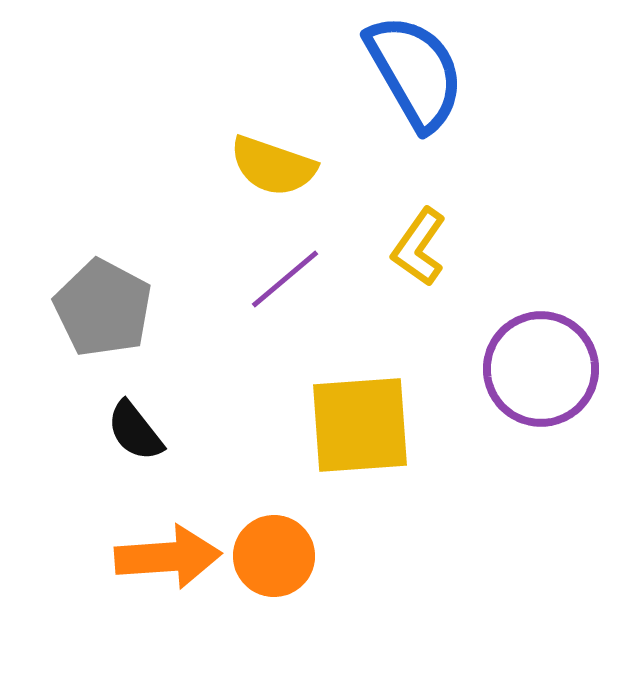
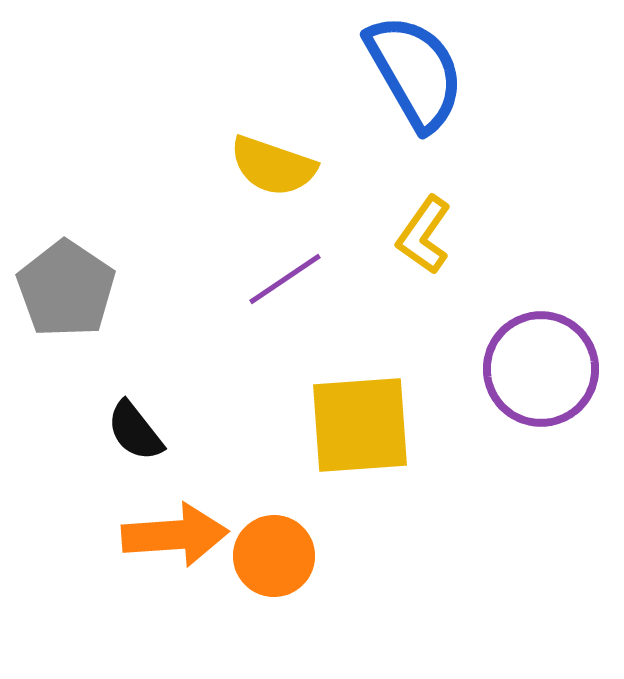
yellow L-shape: moved 5 px right, 12 px up
purple line: rotated 6 degrees clockwise
gray pentagon: moved 37 px left, 19 px up; rotated 6 degrees clockwise
orange arrow: moved 7 px right, 22 px up
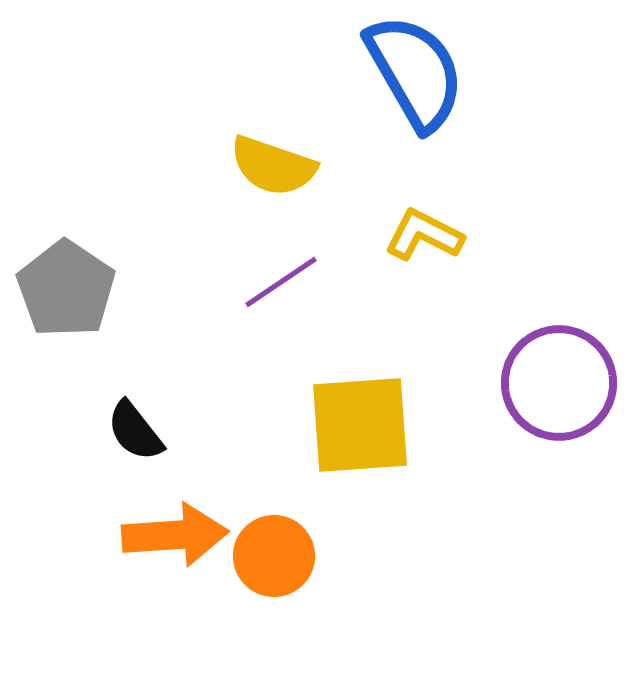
yellow L-shape: rotated 82 degrees clockwise
purple line: moved 4 px left, 3 px down
purple circle: moved 18 px right, 14 px down
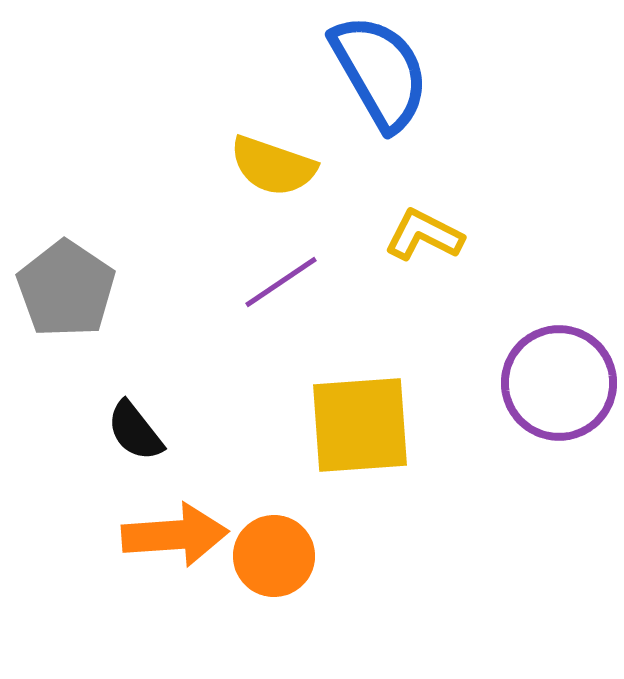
blue semicircle: moved 35 px left
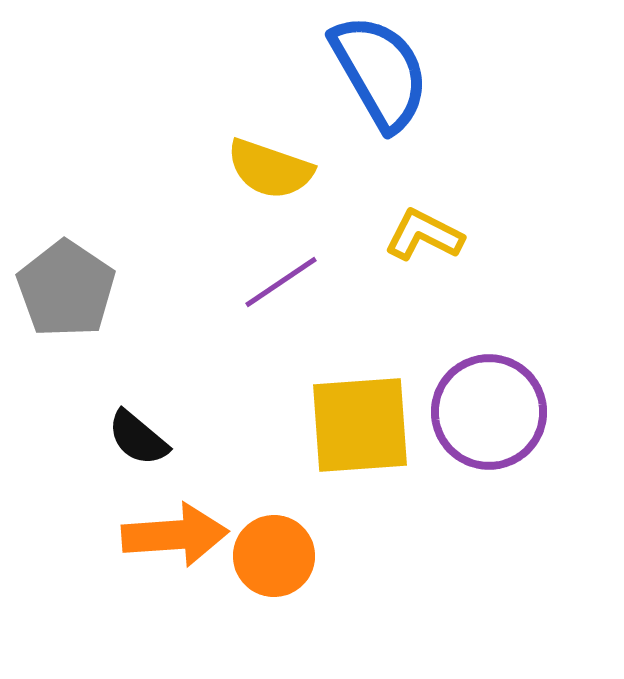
yellow semicircle: moved 3 px left, 3 px down
purple circle: moved 70 px left, 29 px down
black semicircle: moved 3 px right, 7 px down; rotated 12 degrees counterclockwise
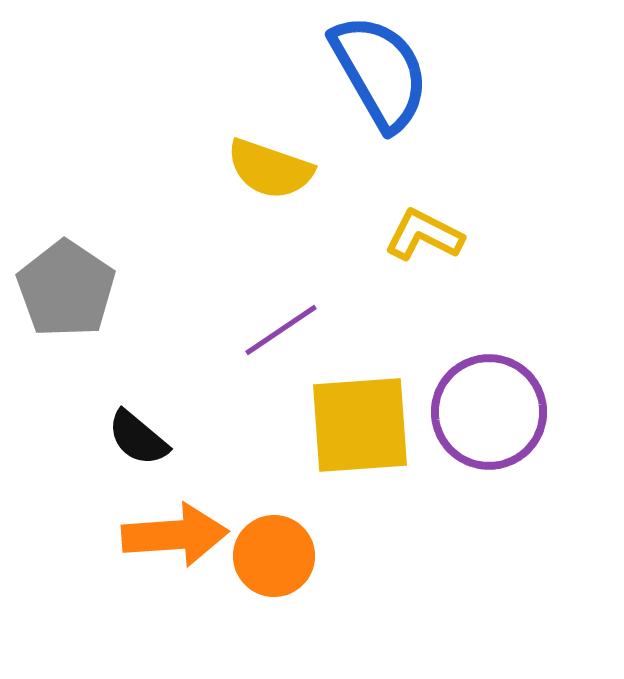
purple line: moved 48 px down
